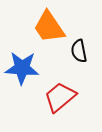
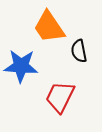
blue star: moved 1 px left, 2 px up
red trapezoid: rotated 24 degrees counterclockwise
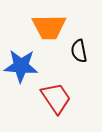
orange trapezoid: rotated 57 degrees counterclockwise
red trapezoid: moved 4 px left, 1 px down; rotated 120 degrees clockwise
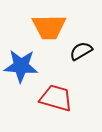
black semicircle: moved 2 px right; rotated 70 degrees clockwise
red trapezoid: rotated 40 degrees counterclockwise
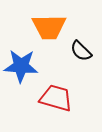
black semicircle: rotated 105 degrees counterclockwise
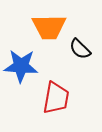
black semicircle: moved 1 px left, 2 px up
red trapezoid: rotated 84 degrees clockwise
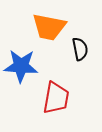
orange trapezoid: rotated 12 degrees clockwise
black semicircle: rotated 145 degrees counterclockwise
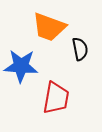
orange trapezoid: rotated 9 degrees clockwise
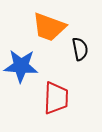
red trapezoid: rotated 8 degrees counterclockwise
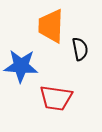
orange trapezoid: moved 2 px right, 1 px up; rotated 72 degrees clockwise
red trapezoid: rotated 96 degrees clockwise
